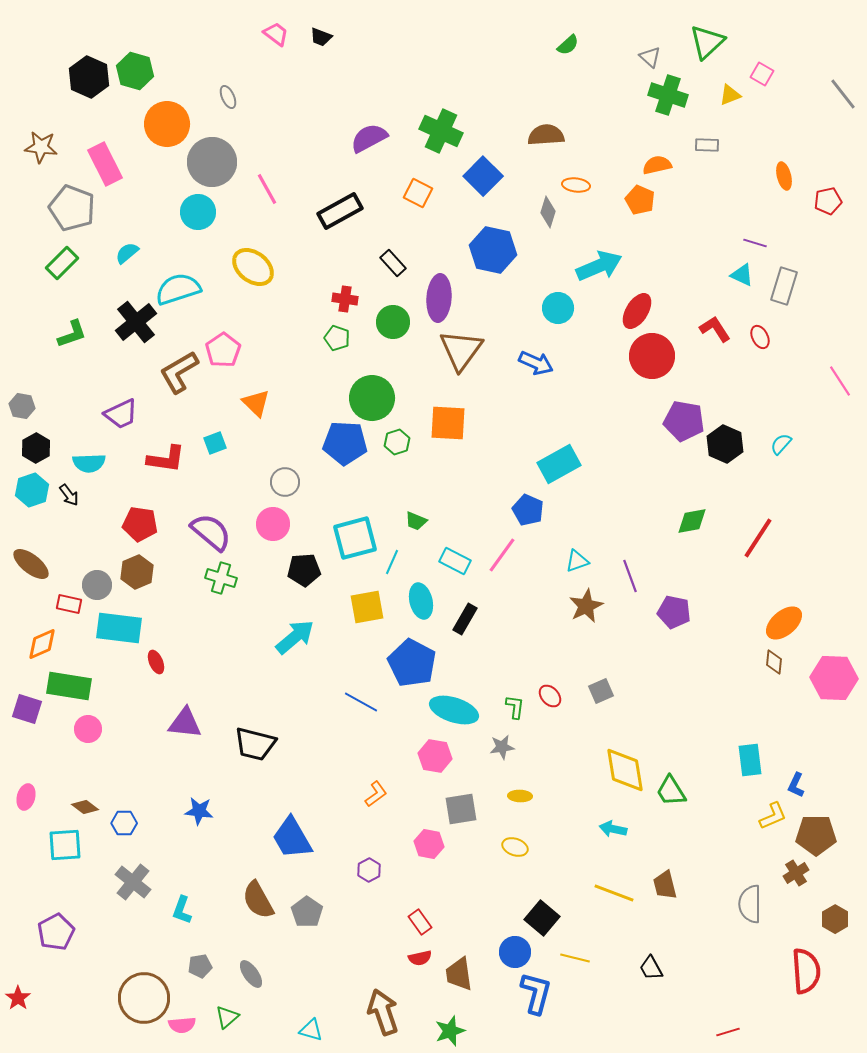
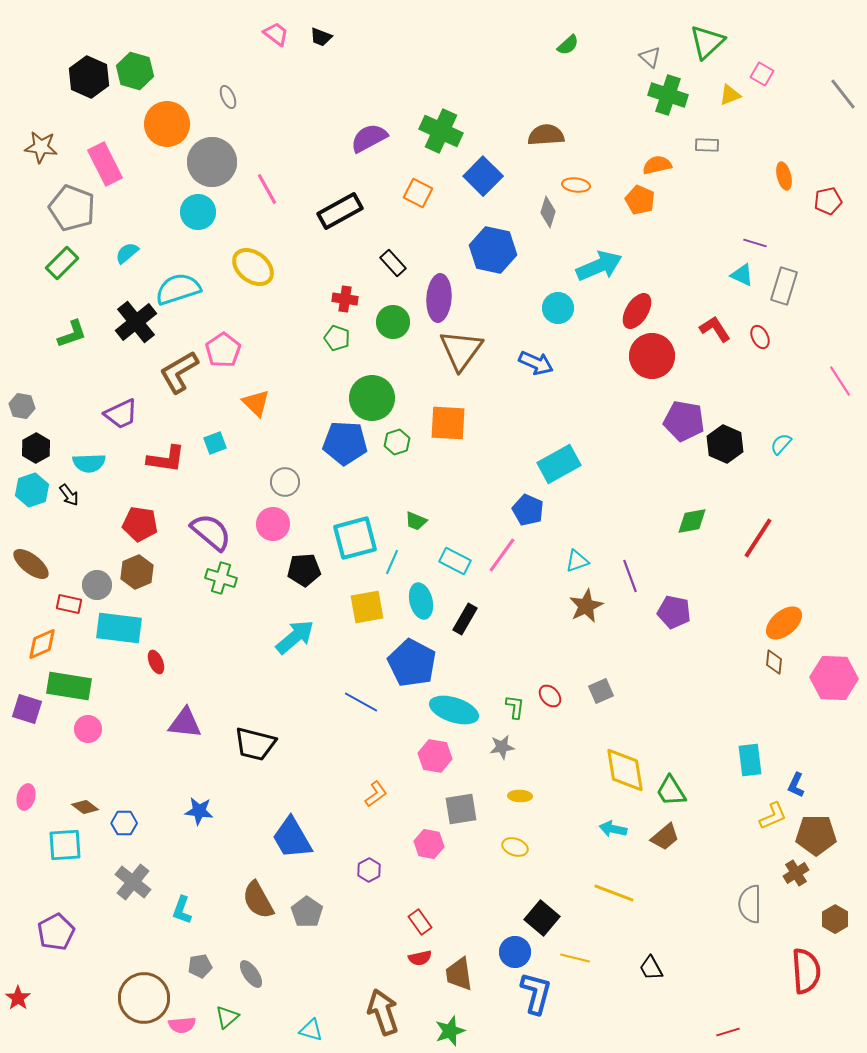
brown trapezoid at (665, 885): moved 48 px up; rotated 116 degrees counterclockwise
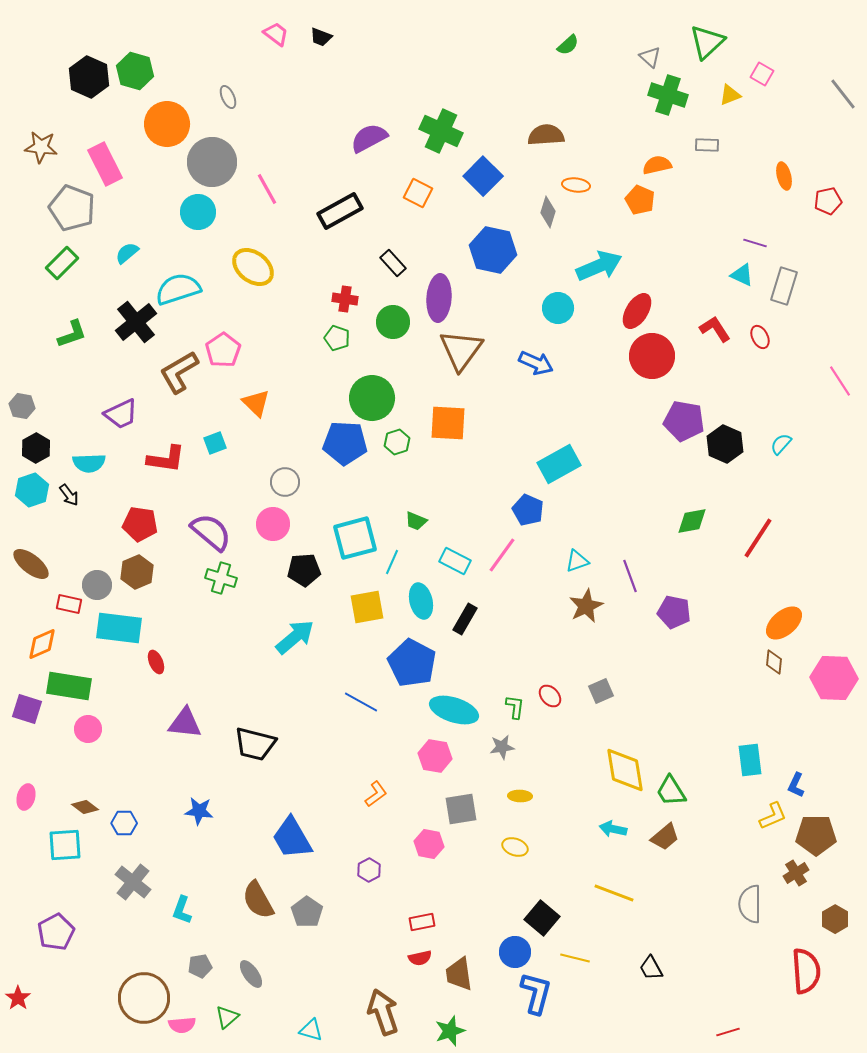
red rectangle at (420, 922): moved 2 px right; rotated 65 degrees counterclockwise
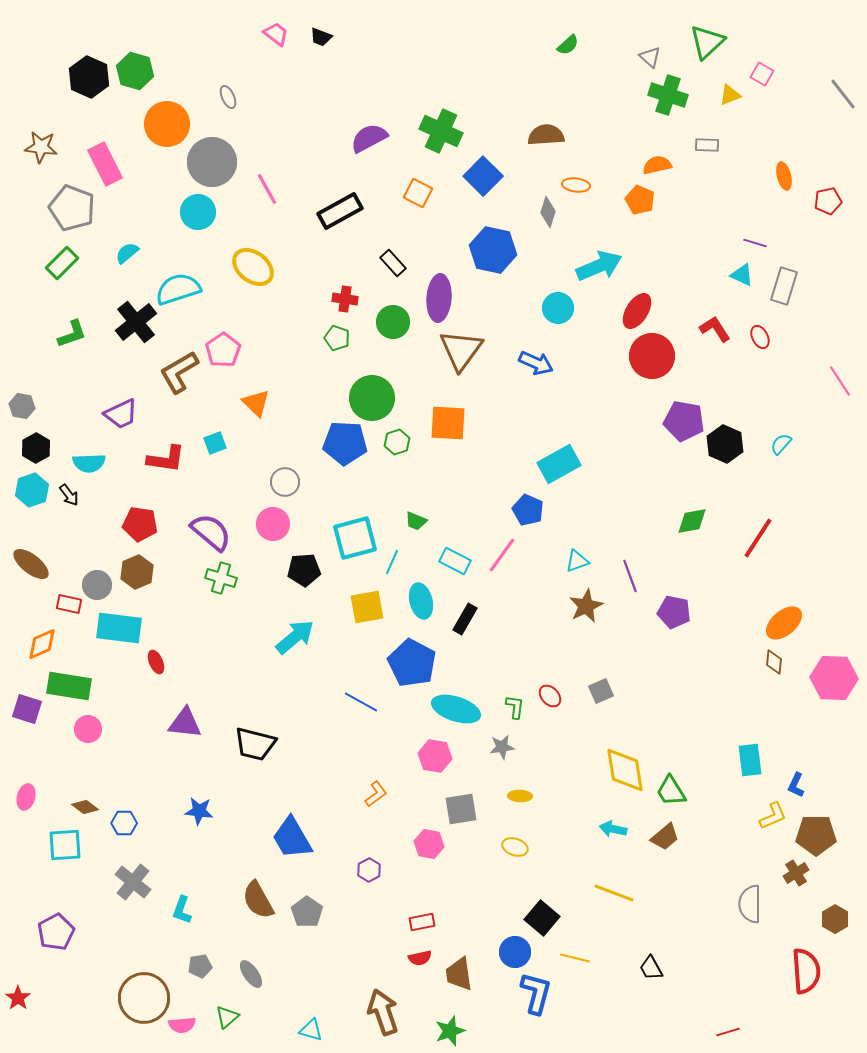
cyan ellipse at (454, 710): moved 2 px right, 1 px up
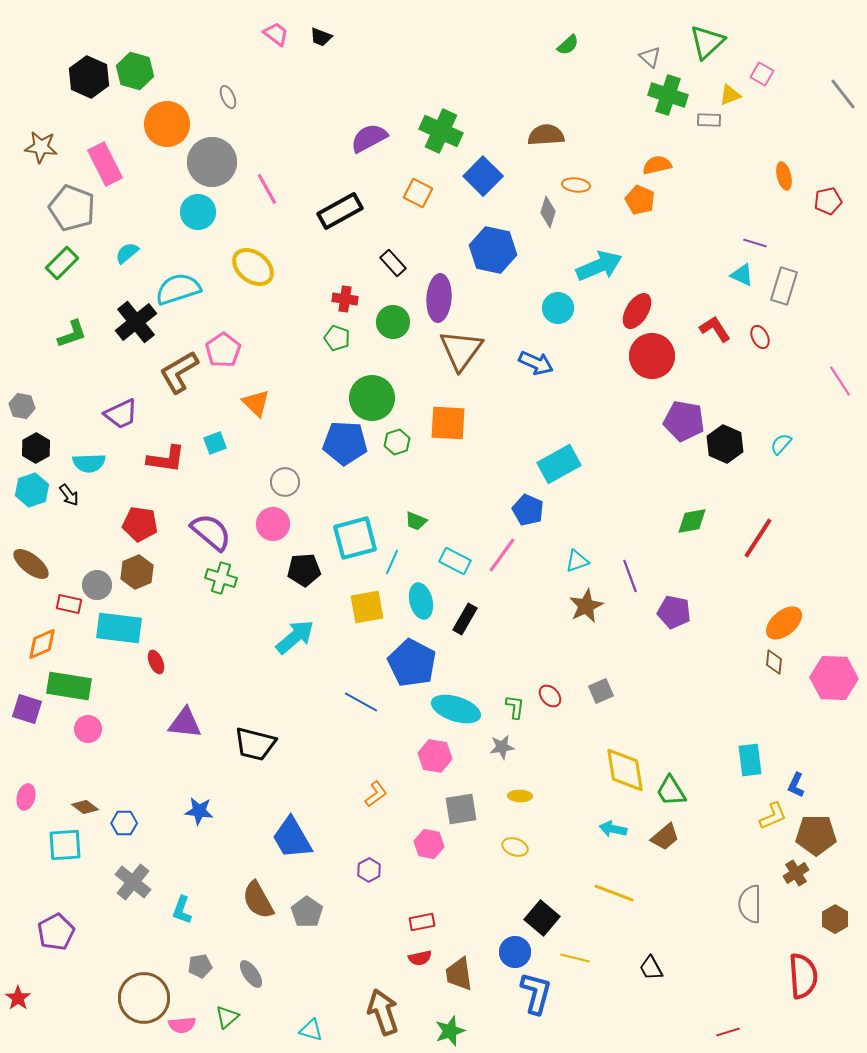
gray rectangle at (707, 145): moved 2 px right, 25 px up
red semicircle at (806, 971): moved 3 px left, 5 px down
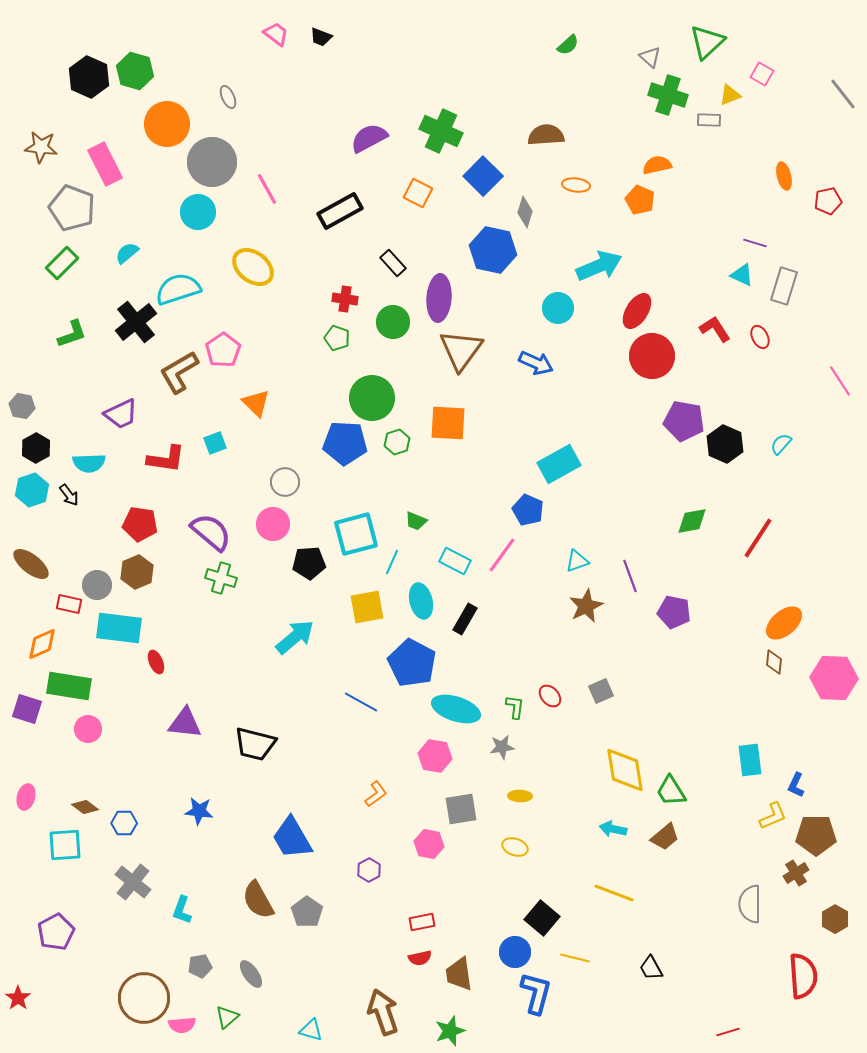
gray diamond at (548, 212): moved 23 px left
cyan square at (355, 538): moved 1 px right, 4 px up
black pentagon at (304, 570): moved 5 px right, 7 px up
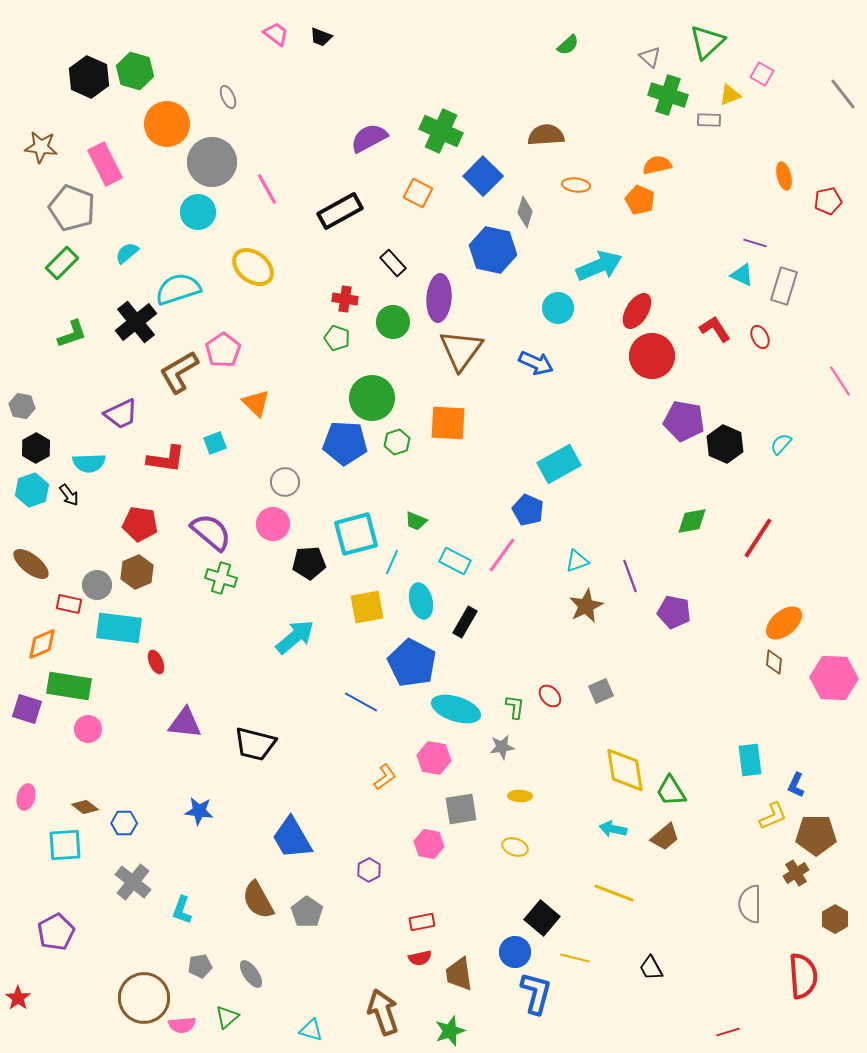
black rectangle at (465, 619): moved 3 px down
pink hexagon at (435, 756): moved 1 px left, 2 px down
orange L-shape at (376, 794): moved 9 px right, 17 px up
